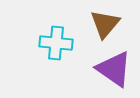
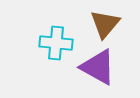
purple triangle: moved 16 px left, 2 px up; rotated 6 degrees counterclockwise
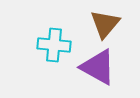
cyan cross: moved 2 px left, 2 px down
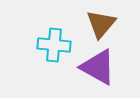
brown triangle: moved 4 px left
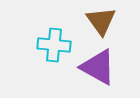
brown triangle: moved 3 px up; rotated 16 degrees counterclockwise
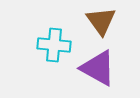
purple triangle: moved 1 px down
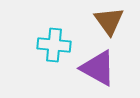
brown triangle: moved 8 px right
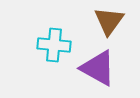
brown triangle: rotated 12 degrees clockwise
